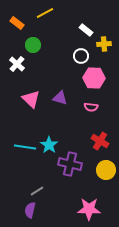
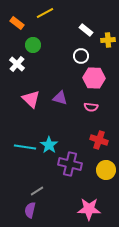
yellow cross: moved 4 px right, 4 px up
red cross: moved 1 px left, 1 px up; rotated 12 degrees counterclockwise
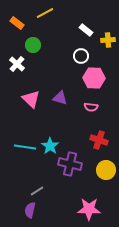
cyan star: moved 1 px right, 1 px down
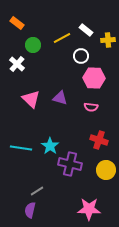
yellow line: moved 17 px right, 25 px down
cyan line: moved 4 px left, 1 px down
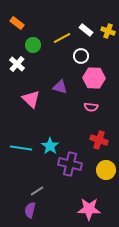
yellow cross: moved 9 px up; rotated 24 degrees clockwise
purple triangle: moved 11 px up
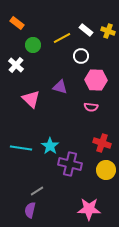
white cross: moved 1 px left, 1 px down
pink hexagon: moved 2 px right, 2 px down
red cross: moved 3 px right, 3 px down
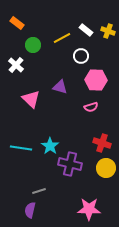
pink semicircle: rotated 24 degrees counterclockwise
yellow circle: moved 2 px up
gray line: moved 2 px right; rotated 16 degrees clockwise
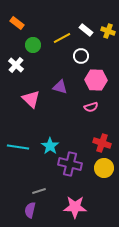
cyan line: moved 3 px left, 1 px up
yellow circle: moved 2 px left
pink star: moved 14 px left, 2 px up
